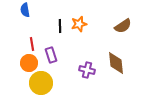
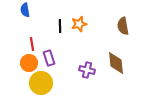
brown semicircle: rotated 114 degrees clockwise
purple rectangle: moved 2 px left, 3 px down
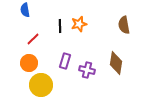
brown semicircle: moved 1 px right, 1 px up
red line: moved 1 px right, 5 px up; rotated 56 degrees clockwise
purple rectangle: moved 16 px right, 3 px down; rotated 35 degrees clockwise
brown diamond: rotated 15 degrees clockwise
yellow circle: moved 2 px down
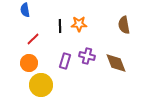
orange star: rotated 14 degrees clockwise
brown diamond: rotated 30 degrees counterclockwise
purple cross: moved 14 px up
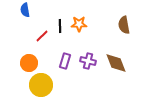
red line: moved 9 px right, 3 px up
purple cross: moved 1 px right, 5 px down
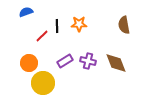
blue semicircle: moved 1 px right, 2 px down; rotated 80 degrees clockwise
black line: moved 3 px left
purple rectangle: rotated 42 degrees clockwise
yellow circle: moved 2 px right, 2 px up
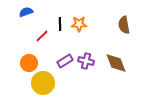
black line: moved 3 px right, 2 px up
purple cross: moved 2 px left
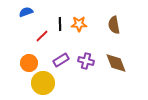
brown semicircle: moved 10 px left
purple rectangle: moved 4 px left, 1 px up
